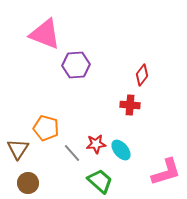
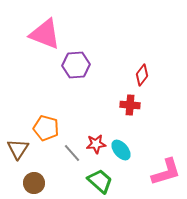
brown circle: moved 6 px right
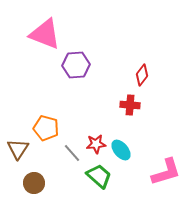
green trapezoid: moved 1 px left, 5 px up
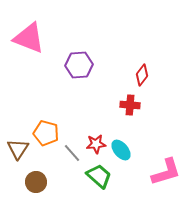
pink triangle: moved 16 px left, 4 px down
purple hexagon: moved 3 px right
orange pentagon: moved 5 px down
brown circle: moved 2 px right, 1 px up
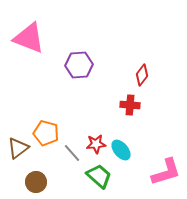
brown triangle: moved 1 px up; rotated 20 degrees clockwise
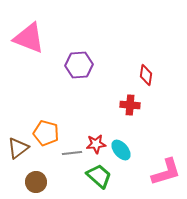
red diamond: moved 4 px right; rotated 30 degrees counterclockwise
gray line: rotated 54 degrees counterclockwise
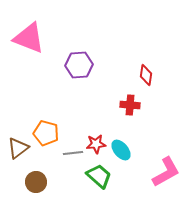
gray line: moved 1 px right
pink L-shape: rotated 12 degrees counterclockwise
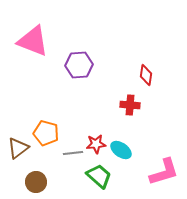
pink triangle: moved 4 px right, 3 px down
cyan ellipse: rotated 15 degrees counterclockwise
pink L-shape: moved 2 px left; rotated 12 degrees clockwise
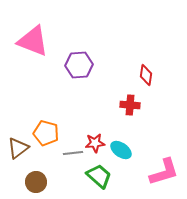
red star: moved 1 px left, 1 px up
